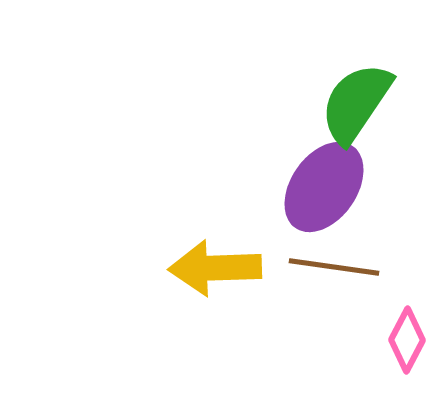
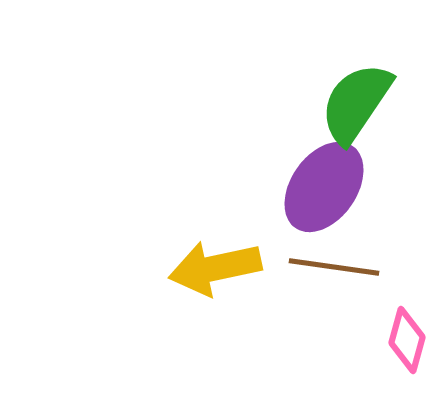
yellow arrow: rotated 10 degrees counterclockwise
pink diamond: rotated 12 degrees counterclockwise
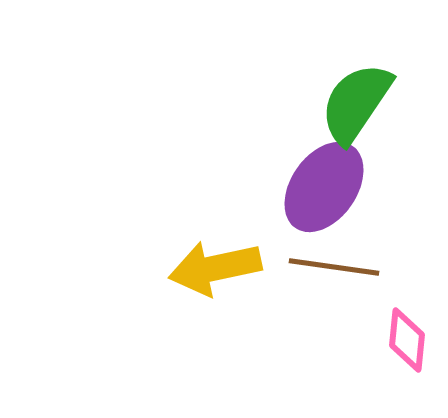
pink diamond: rotated 10 degrees counterclockwise
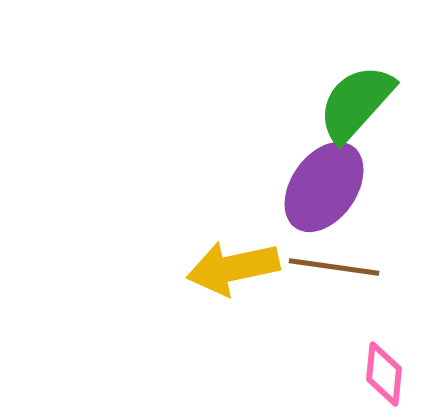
green semicircle: rotated 8 degrees clockwise
yellow arrow: moved 18 px right
pink diamond: moved 23 px left, 34 px down
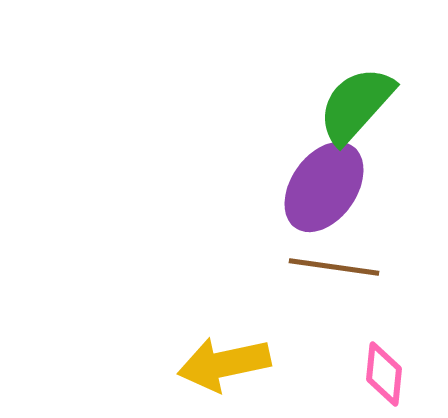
green semicircle: moved 2 px down
yellow arrow: moved 9 px left, 96 px down
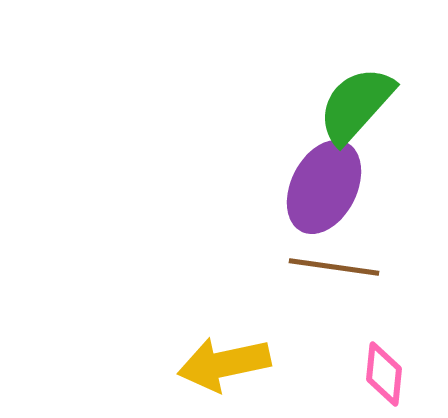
purple ellipse: rotated 8 degrees counterclockwise
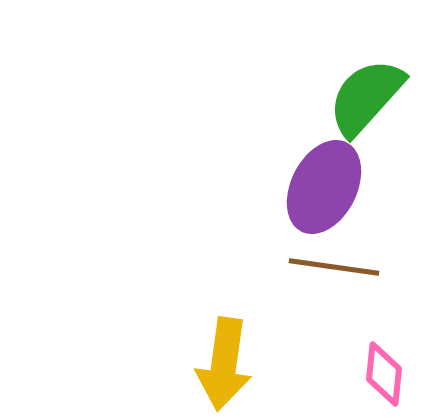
green semicircle: moved 10 px right, 8 px up
yellow arrow: rotated 70 degrees counterclockwise
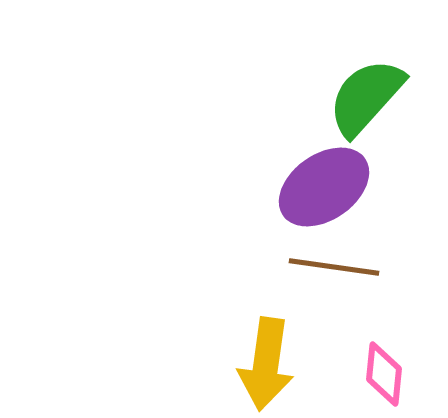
purple ellipse: rotated 28 degrees clockwise
yellow arrow: moved 42 px right
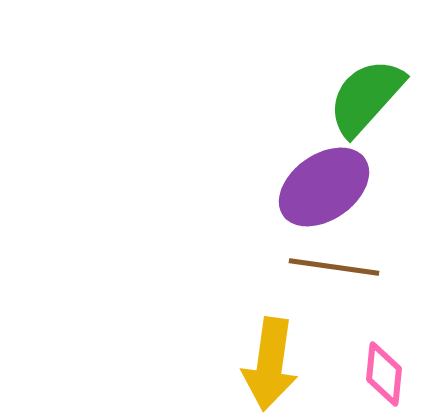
yellow arrow: moved 4 px right
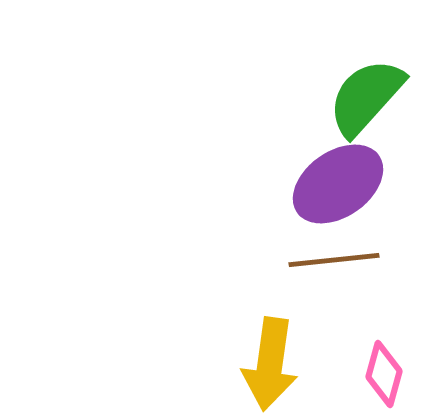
purple ellipse: moved 14 px right, 3 px up
brown line: moved 7 px up; rotated 14 degrees counterclockwise
pink diamond: rotated 10 degrees clockwise
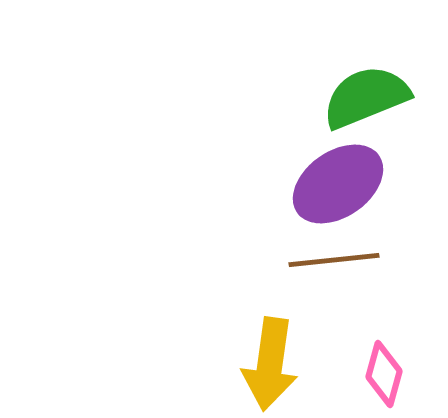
green semicircle: rotated 26 degrees clockwise
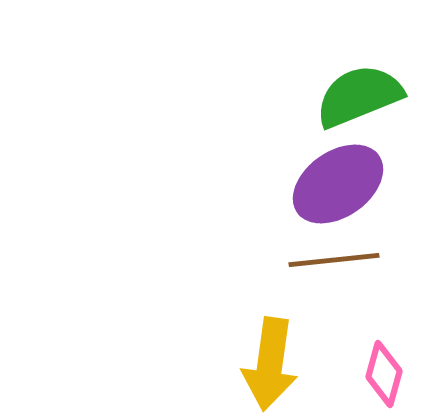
green semicircle: moved 7 px left, 1 px up
